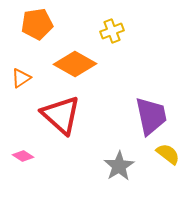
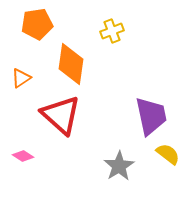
orange diamond: moved 4 px left; rotated 69 degrees clockwise
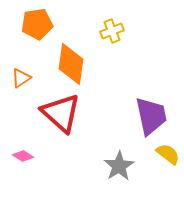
red triangle: moved 2 px up
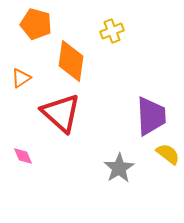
orange pentagon: moved 1 px left; rotated 24 degrees clockwise
orange diamond: moved 3 px up
purple trapezoid: rotated 9 degrees clockwise
pink diamond: rotated 35 degrees clockwise
gray star: moved 2 px down
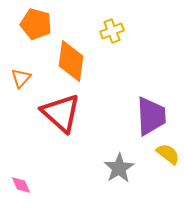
orange triangle: rotated 15 degrees counterclockwise
pink diamond: moved 2 px left, 29 px down
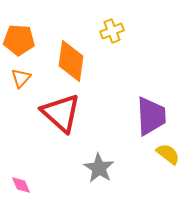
orange pentagon: moved 17 px left, 16 px down; rotated 12 degrees counterclockwise
gray star: moved 20 px left; rotated 8 degrees counterclockwise
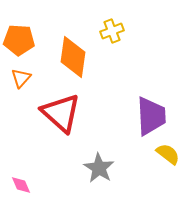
orange diamond: moved 2 px right, 4 px up
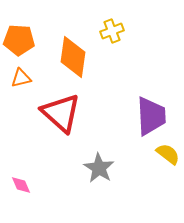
orange triangle: rotated 35 degrees clockwise
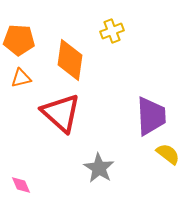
orange diamond: moved 3 px left, 3 px down
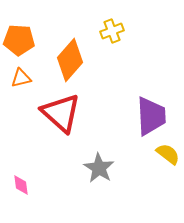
orange diamond: rotated 33 degrees clockwise
pink diamond: rotated 15 degrees clockwise
